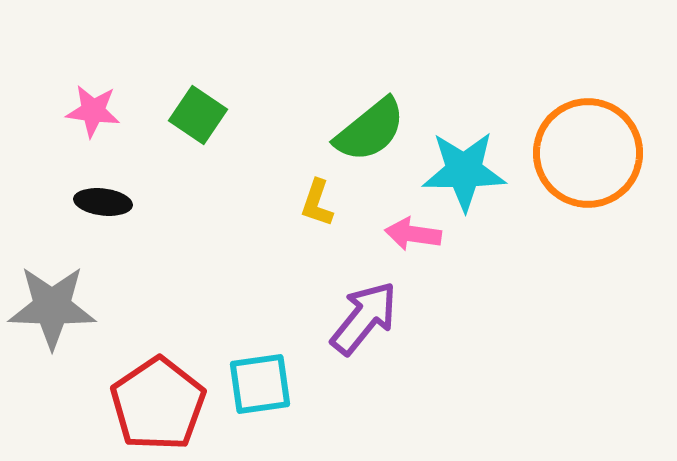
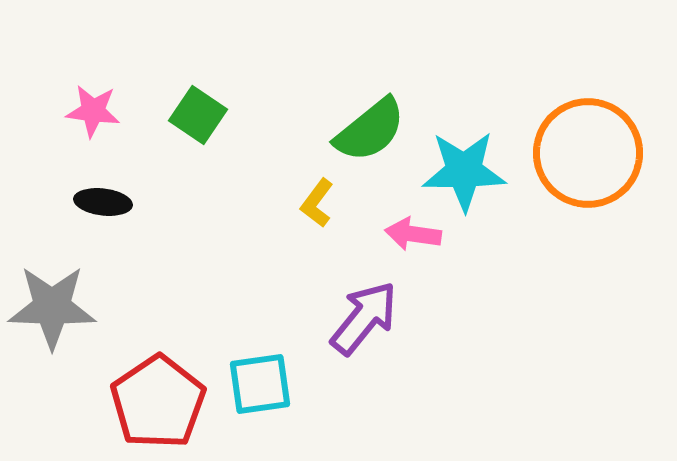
yellow L-shape: rotated 18 degrees clockwise
red pentagon: moved 2 px up
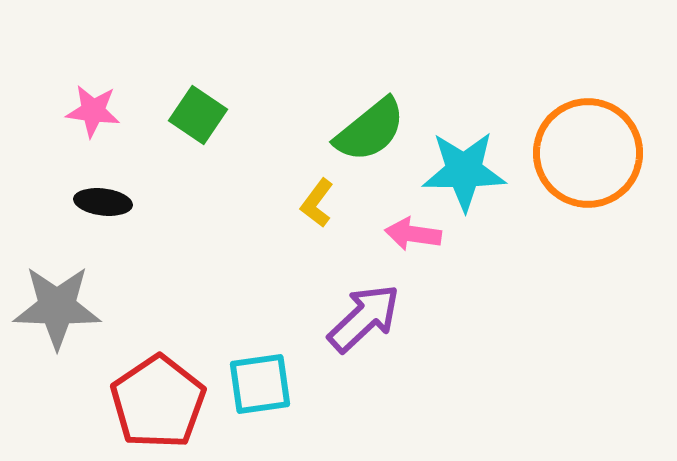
gray star: moved 5 px right
purple arrow: rotated 8 degrees clockwise
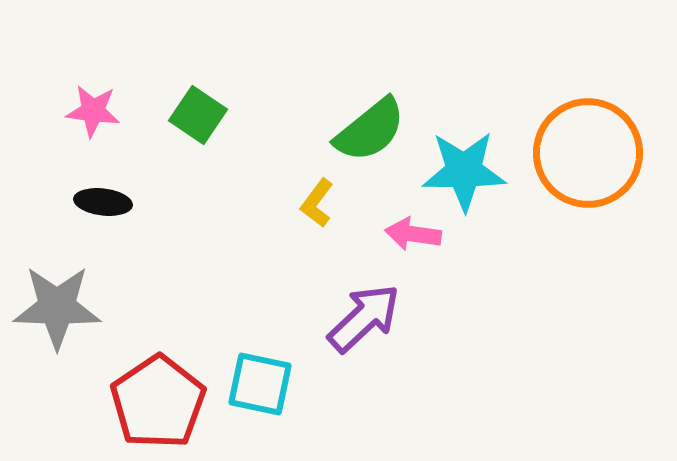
cyan square: rotated 20 degrees clockwise
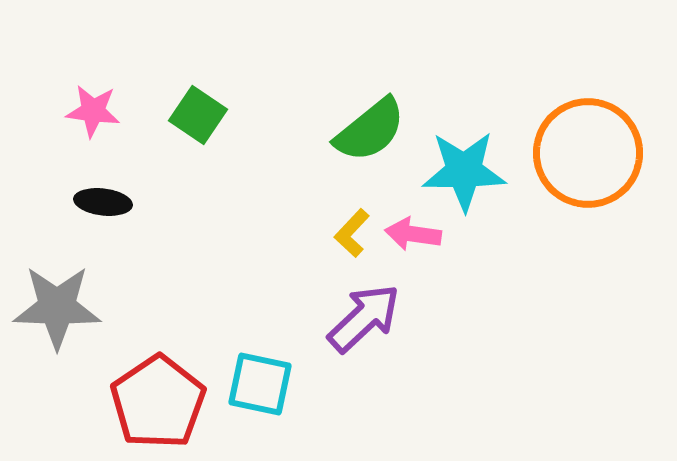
yellow L-shape: moved 35 px right, 30 px down; rotated 6 degrees clockwise
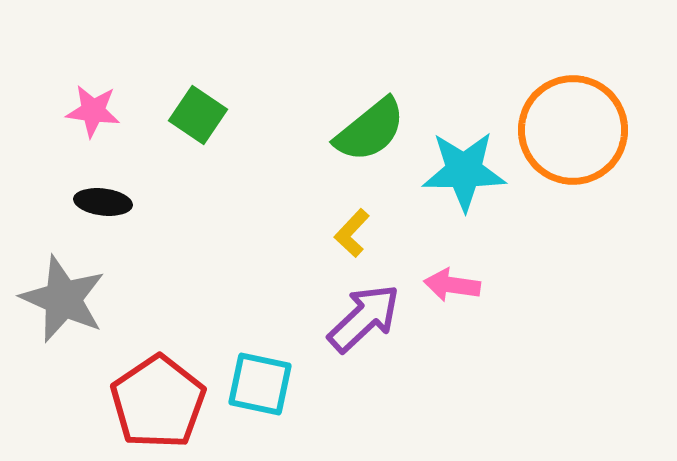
orange circle: moved 15 px left, 23 px up
pink arrow: moved 39 px right, 51 px down
gray star: moved 6 px right, 8 px up; rotated 22 degrees clockwise
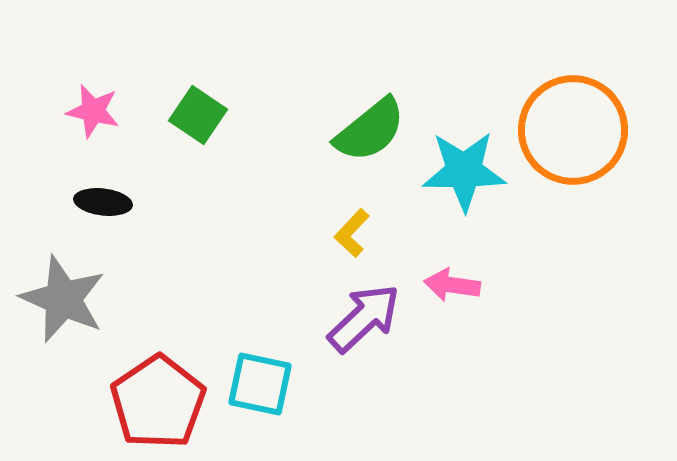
pink star: rotated 6 degrees clockwise
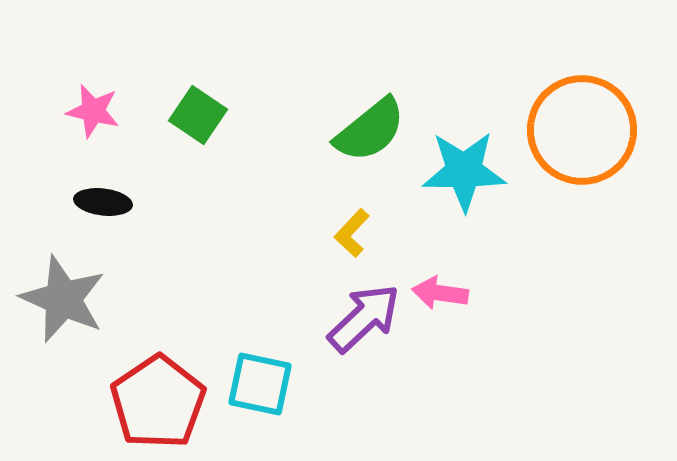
orange circle: moved 9 px right
pink arrow: moved 12 px left, 8 px down
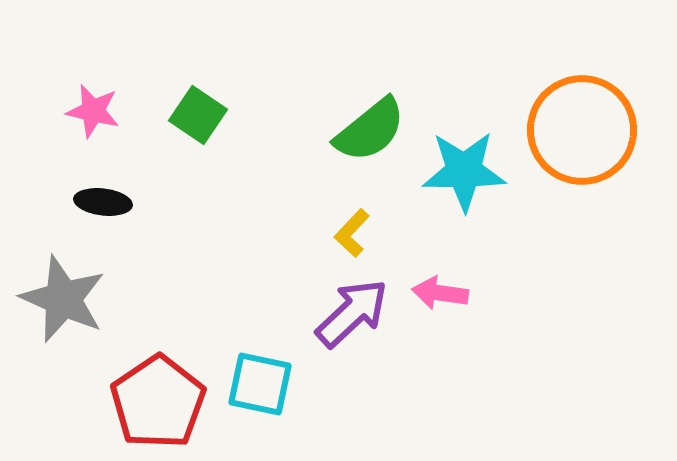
purple arrow: moved 12 px left, 5 px up
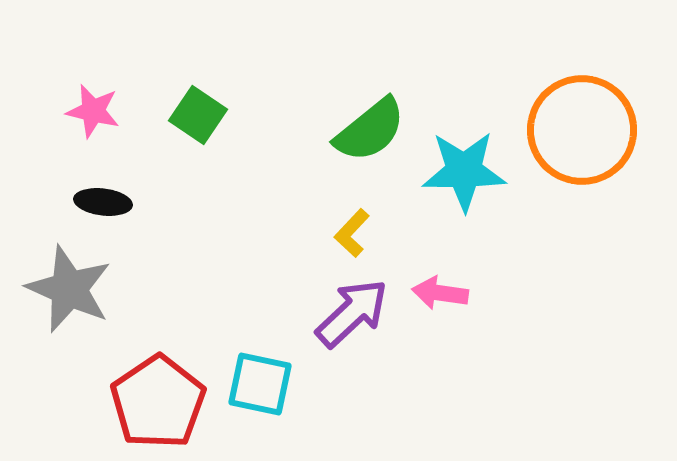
gray star: moved 6 px right, 10 px up
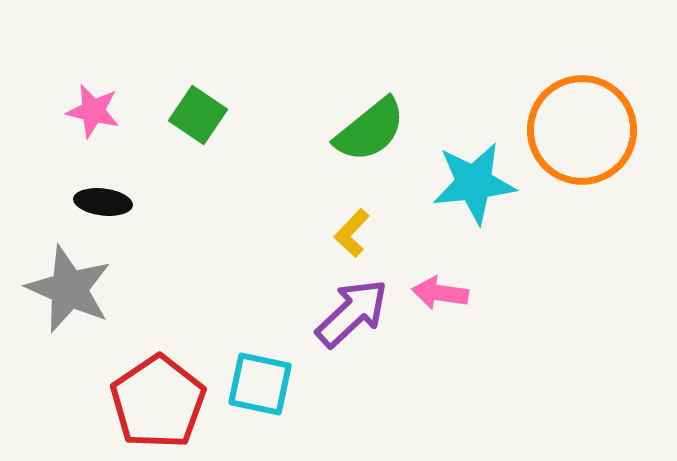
cyan star: moved 10 px right, 12 px down; rotated 6 degrees counterclockwise
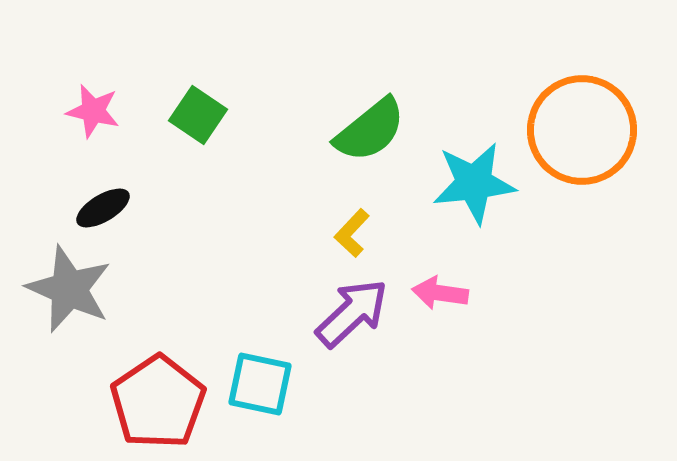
black ellipse: moved 6 px down; rotated 38 degrees counterclockwise
